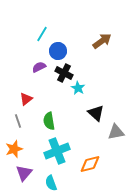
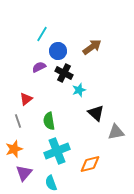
brown arrow: moved 10 px left, 6 px down
cyan star: moved 1 px right, 2 px down; rotated 24 degrees clockwise
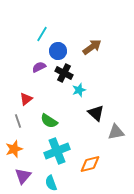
green semicircle: rotated 48 degrees counterclockwise
purple triangle: moved 1 px left, 3 px down
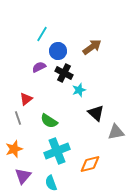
gray line: moved 3 px up
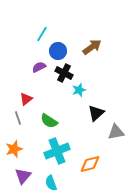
black triangle: rotated 36 degrees clockwise
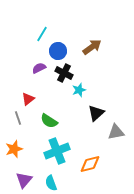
purple semicircle: moved 1 px down
red triangle: moved 2 px right
purple triangle: moved 1 px right, 4 px down
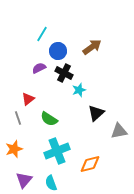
green semicircle: moved 2 px up
gray triangle: moved 3 px right, 1 px up
